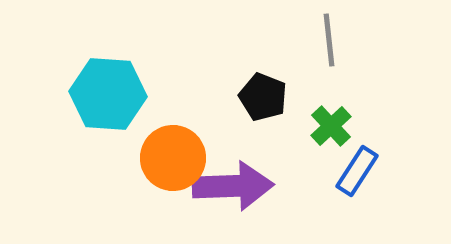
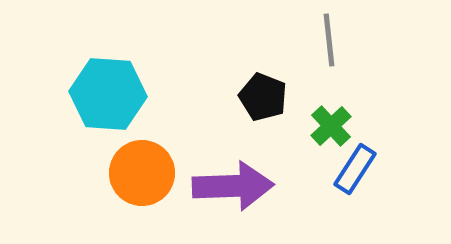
orange circle: moved 31 px left, 15 px down
blue rectangle: moved 2 px left, 2 px up
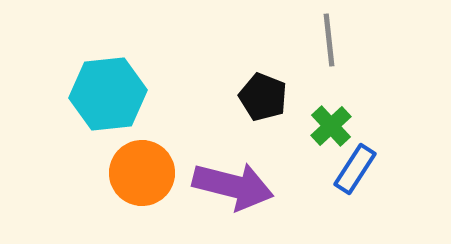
cyan hexagon: rotated 10 degrees counterclockwise
purple arrow: rotated 16 degrees clockwise
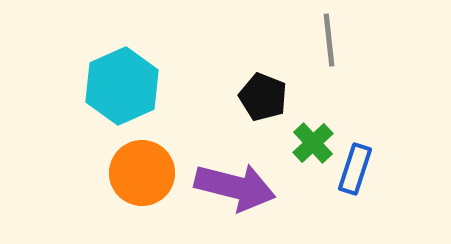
cyan hexagon: moved 14 px right, 8 px up; rotated 18 degrees counterclockwise
green cross: moved 18 px left, 17 px down
blue rectangle: rotated 15 degrees counterclockwise
purple arrow: moved 2 px right, 1 px down
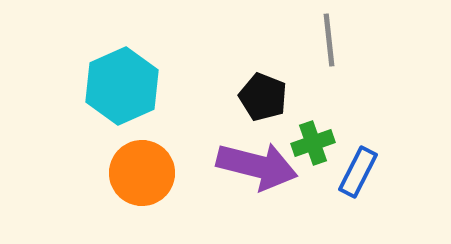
green cross: rotated 24 degrees clockwise
blue rectangle: moved 3 px right, 3 px down; rotated 9 degrees clockwise
purple arrow: moved 22 px right, 21 px up
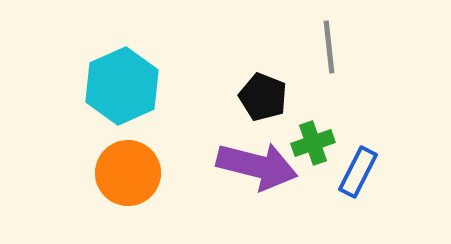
gray line: moved 7 px down
orange circle: moved 14 px left
